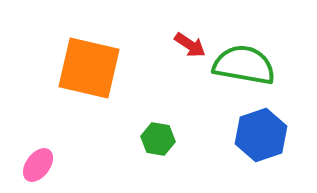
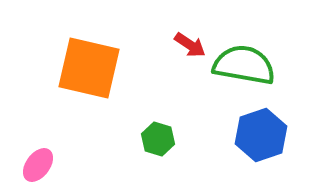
green hexagon: rotated 8 degrees clockwise
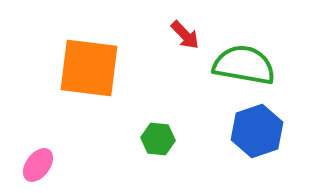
red arrow: moved 5 px left, 10 px up; rotated 12 degrees clockwise
orange square: rotated 6 degrees counterclockwise
blue hexagon: moved 4 px left, 4 px up
green hexagon: rotated 12 degrees counterclockwise
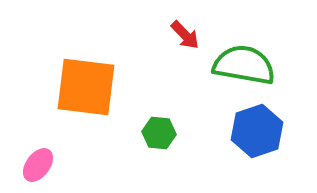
orange square: moved 3 px left, 19 px down
green hexagon: moved 1 px right, 6 px up
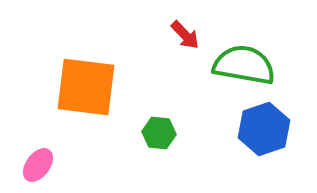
blue hexagon: moved 7 px right, 2 px up
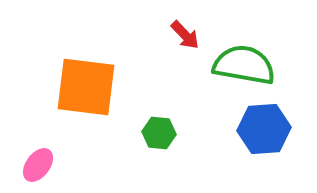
blue hexagon: rotated 15 degrees clockwise
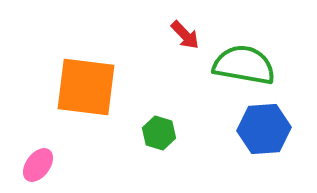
green hexagon: rotated 12 degrees clockwise
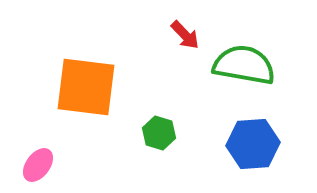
blue hexagon: moved 11 px left, 15 px down
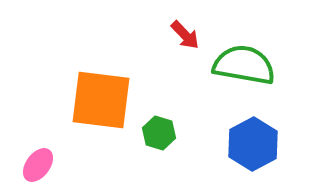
orange square: moved 15 px right, 13 px down
blue hexagon: rotated 24 degrees counterclockwise
